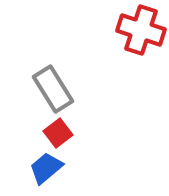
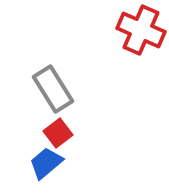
red cross: rotated 6 degrees clockwise
blue trapezoid: moved 5 px up
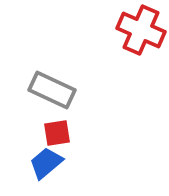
gray rectangle: moved 1 px left, 1 px down; rotated 33 degrees counterclockwise
red square: moved 1 px left; rotated 28 degrees clockwise
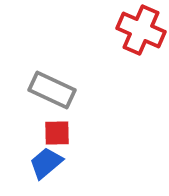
red square: rotated 8 degrees clockwise
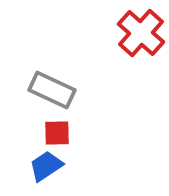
red cross: moved 3 px down; rotated 18 degrees clockwise
blue trapezoid: moved 3 px down; rotated 6 degrees clockwise
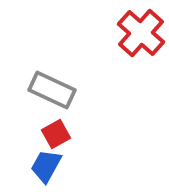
red square: moved 1 px left, 1 px down; rotated 28 degrees counterclockwise
blue trapezoid: rotated 27 degrees counterclockwise
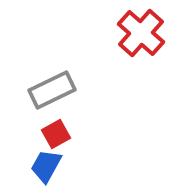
gray rectangle: rotated 51 degrees counterclockwise
